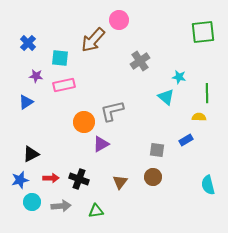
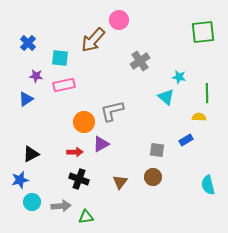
blue triangle: moved 3 px up
red arrow: moved 24 px right, 26 px up
green triangle: moved 10 px left, 6 px down
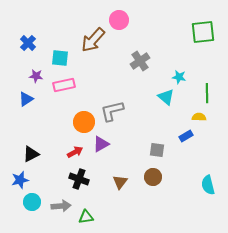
blue rectangle: moved 4 px up
red arrow: rotated 28 degrees counterclockwise
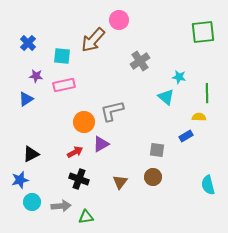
cyan square: moved 2 px right, 2 px up
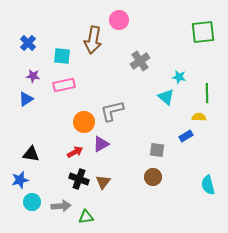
brown arrow: rotated 32 degrees counterclockwise
purple star: moved 3 px left
black triangle: rotated 36 degrees clockwise
brown triangle: moved 17 px left
